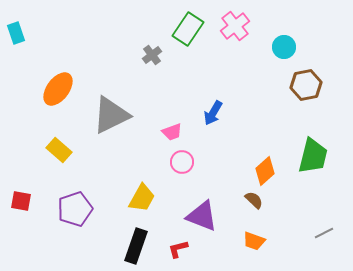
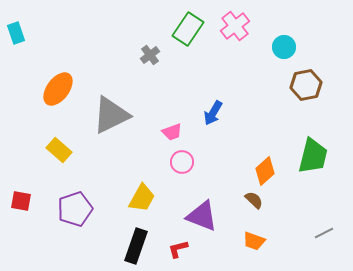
gray cross: moved 2 px left
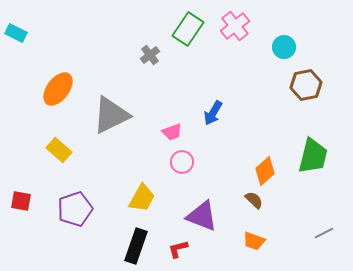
cyan rectangle: rotated 45 degrees counterclockwise
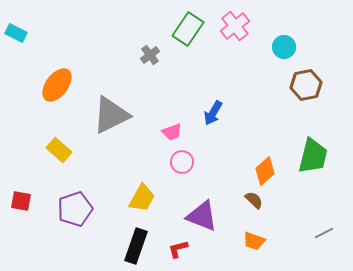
orange ellipse: moved 1 px left, 4 px up
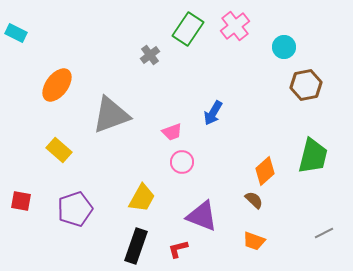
gray triangle: rotated 6 degrees clockwise
